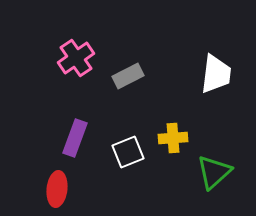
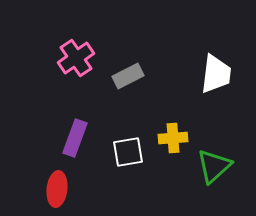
white square: rotated 12 degrees clockwise
green triangle: moved 6 px up
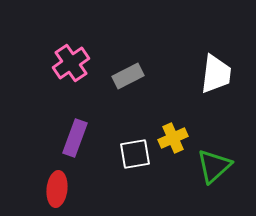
pink cross: moved 5 px left, 5 px down
yellow cross: rotated 20 degrees counterclockwise
white square: moved 7 px right, 2 px down
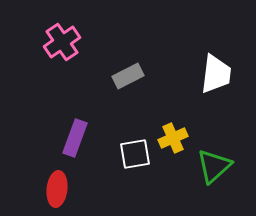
pink cross: moved 9 px left, 21 px up
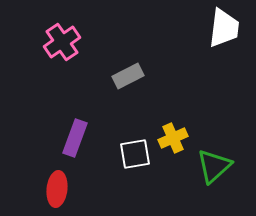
white trapezoid: moved 8 px right, 46 px up
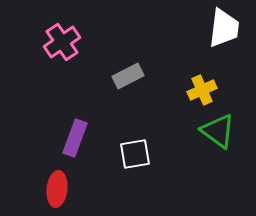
yellow cross: moved 29 px right, 48 px up
green triangle: moved 4 px right, 35 px up; rotated 42 degrees counterclockwise
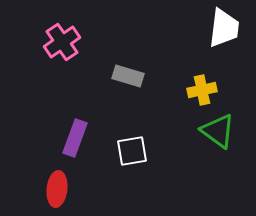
gray rectangle: rotated 44 degrees clockwise
yellow cross: rotated 12 degrees clockwise
white square: moved 3 px left, 3 px up
